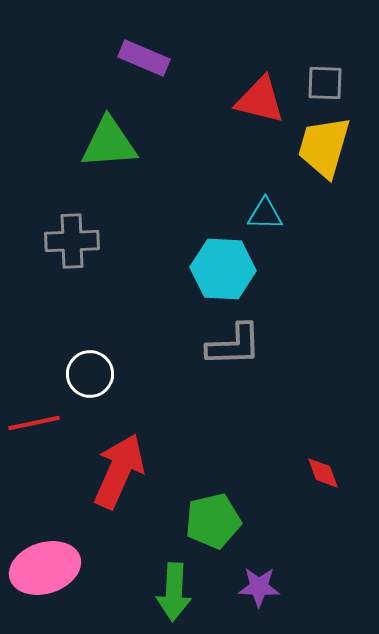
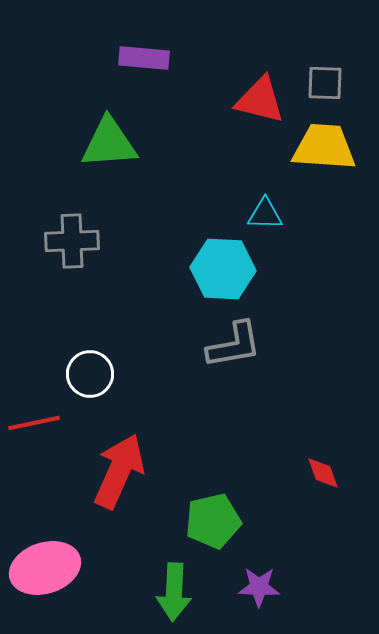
purple rectangle: rotated 18 degrees counterclockwise
yellow trapezoid: rotated 78 degrees clockwise
gray L-shape: rotated 8 degrees counterclockwise
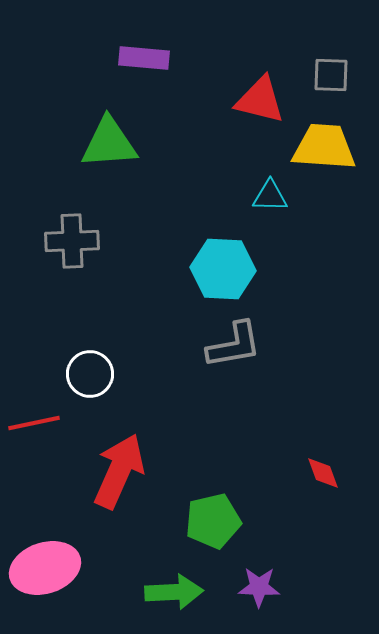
gray square: moved 6 px right, 8 px up
cyan triangle: moved 5 px right, 18 px up
green arrow: rotated 96 degrees counterclockwise
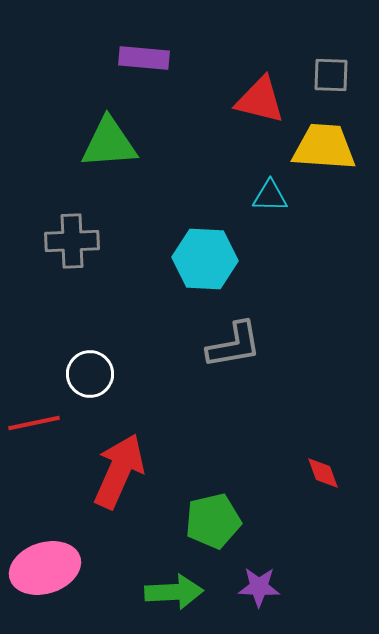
cyan hexagon: moved 18 px left, 10 px up
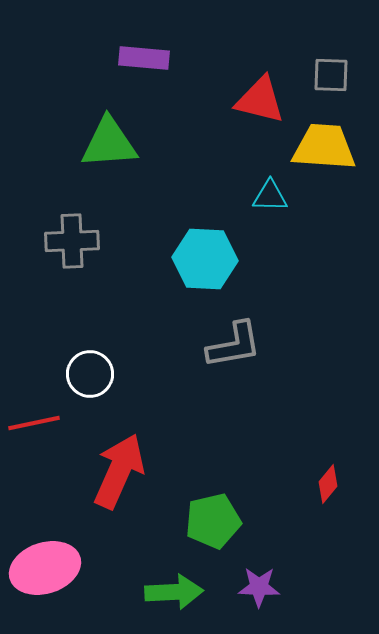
red diamond: moved 5 px right, 11 px down; rotated 60 degrees clockwise
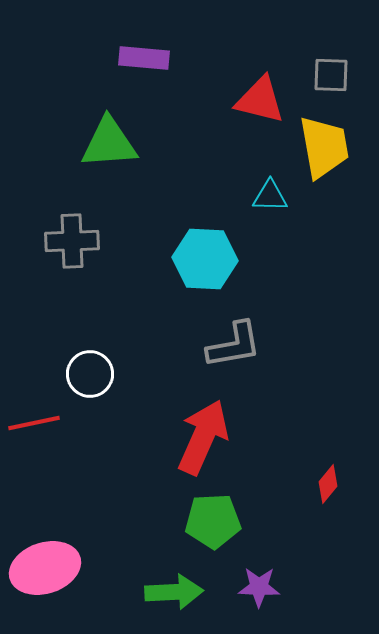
yellow trapezoid: rotated 76 degrees clockwise
red arrow: moved 84 px right, 34 px up
green pentagon: rotated 10 degrees clockwise
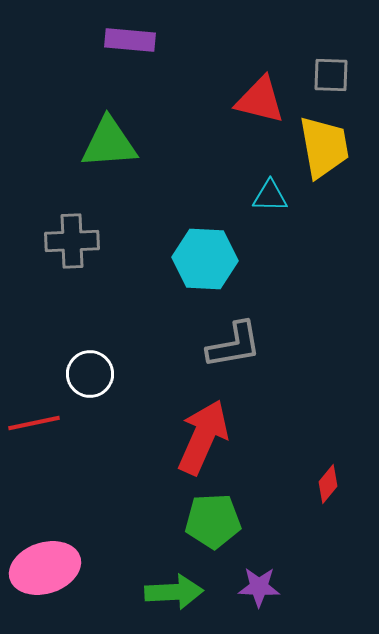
purple rectangle: moved 14 px left, 18 px up
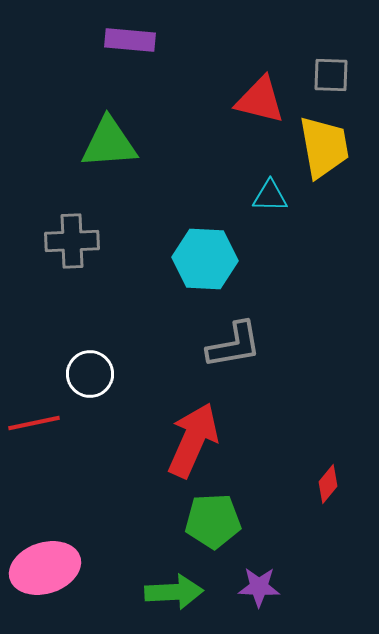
red arrow: moved 10 px left, 3 px down
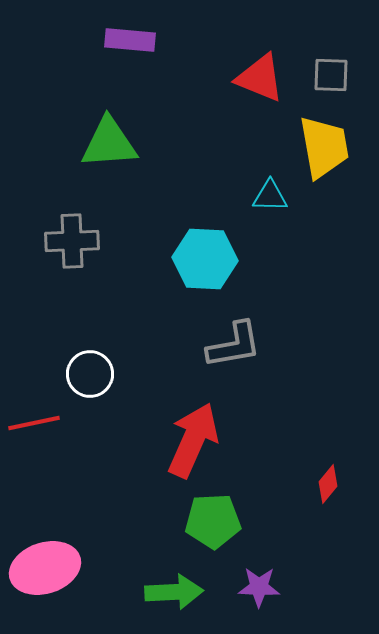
red triangle: moved 22 px up; rotated 8 degrees clockwise
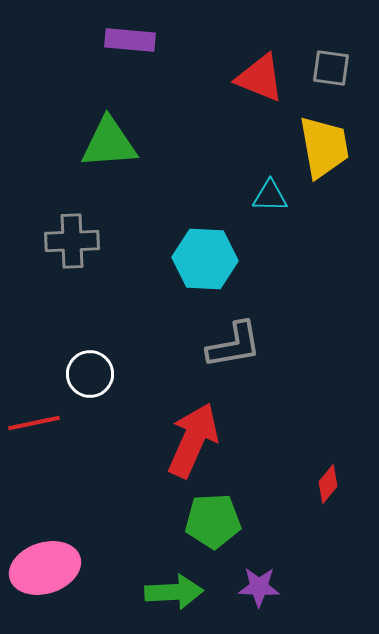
gray square: moved 7 px up; rotated 6 degrees clockwise
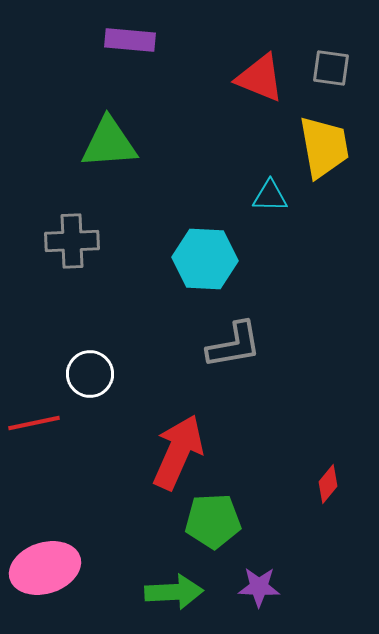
red arrow: moved 15 px left, 12 px down
